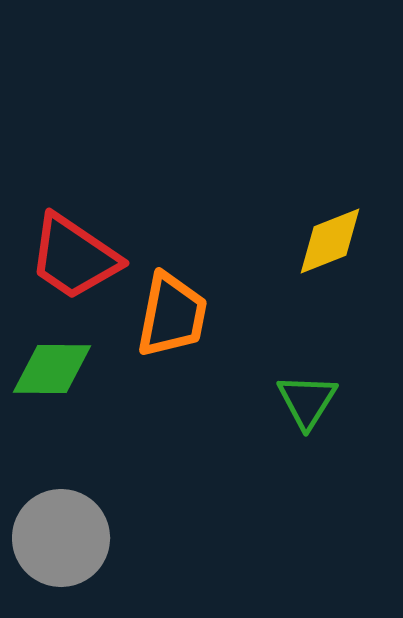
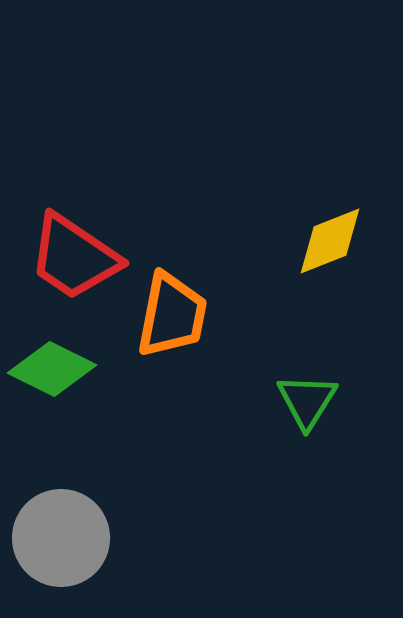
green diamond: rotated 26 degrees clockwise
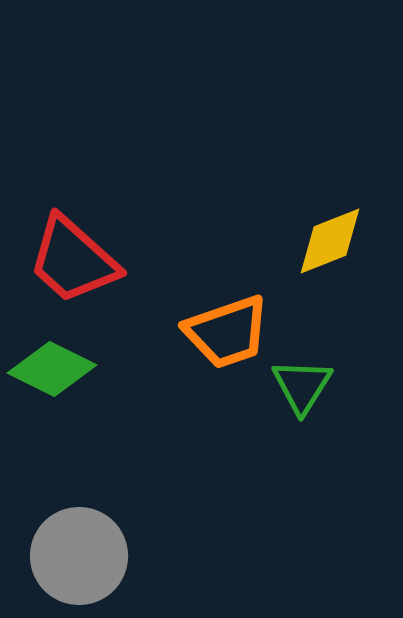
red trapezoid: moved 1 px left, 3 px down; rotated 8 degrees clockwise
orange trapezoid: moved 55 px right, 17 px down; rotated 60 degrees clockwise
green triangle: moved 5 px left, 15 px up
gray circle: moved 18 px right, 18 px down
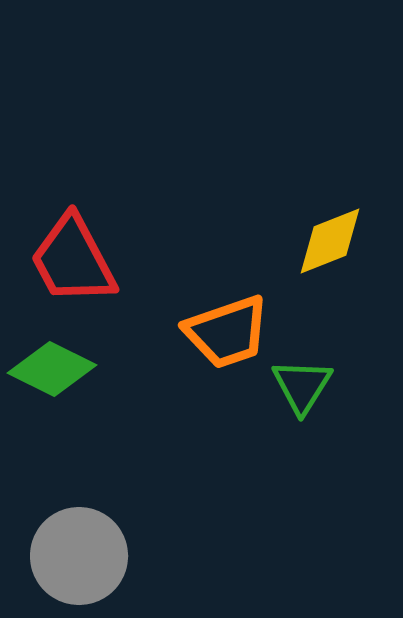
red trapezoid: rotated 20 degrees clockwise
